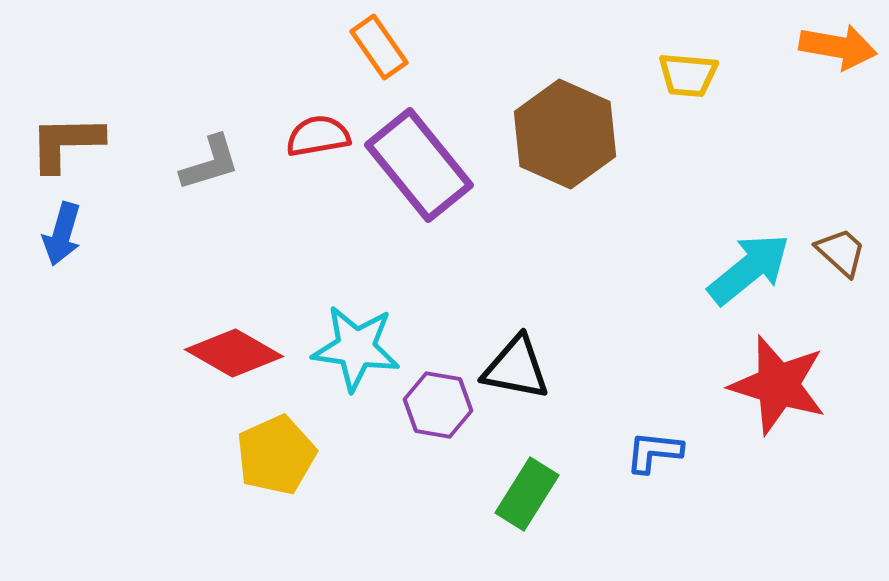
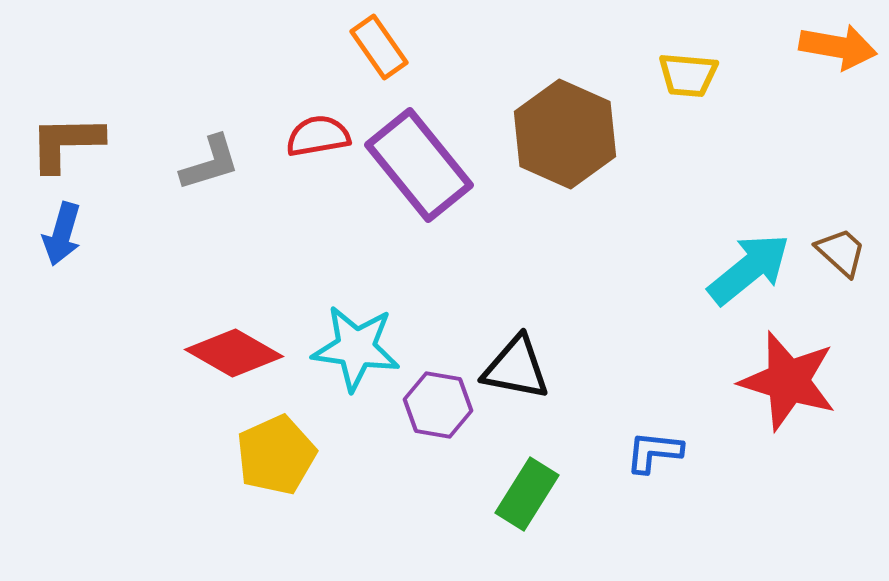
red star: moved 10 px right, 4 px up
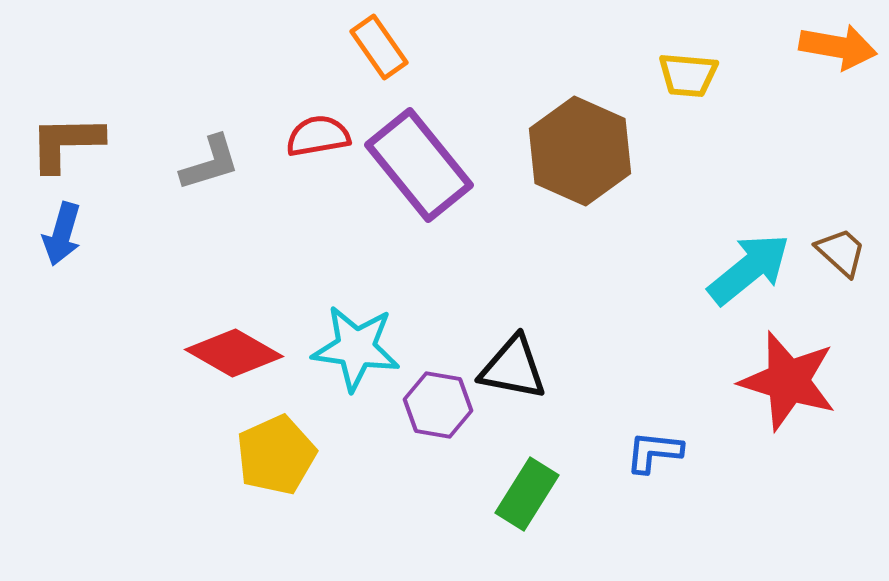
brown hexagon: moved 15 px right, 17 px down
black triangle: moved 3 px left
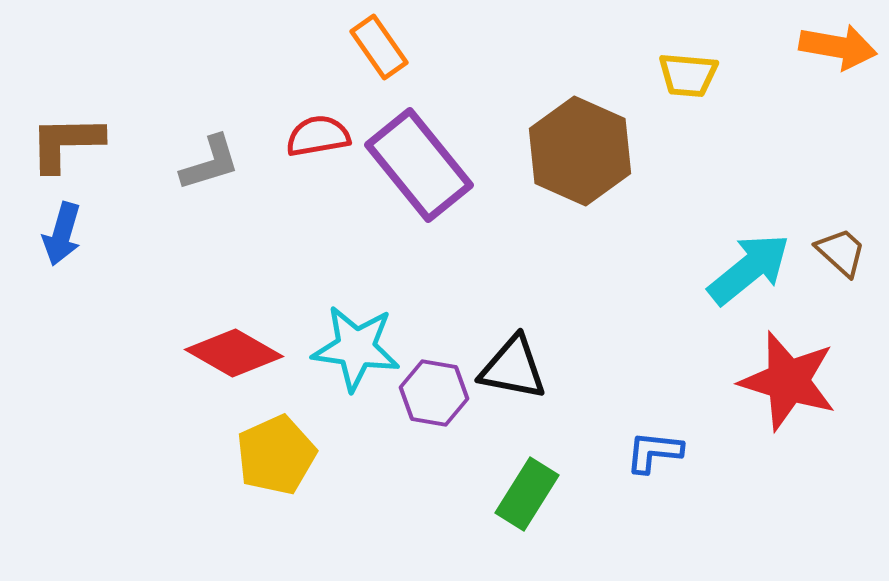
purple hexagon: moved 4 px left, 12 px up
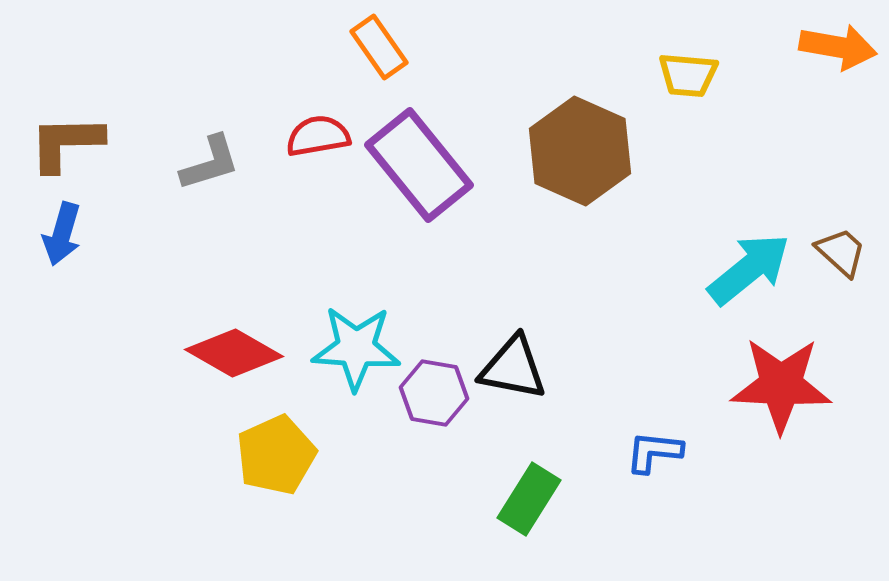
cyan star: rotated 4 degrees counterclockwise
red star: moved 7 px left, 4 px down; rotated 14 degrees counterclockwise
green rectangle: moved 2 px right, 5 px down
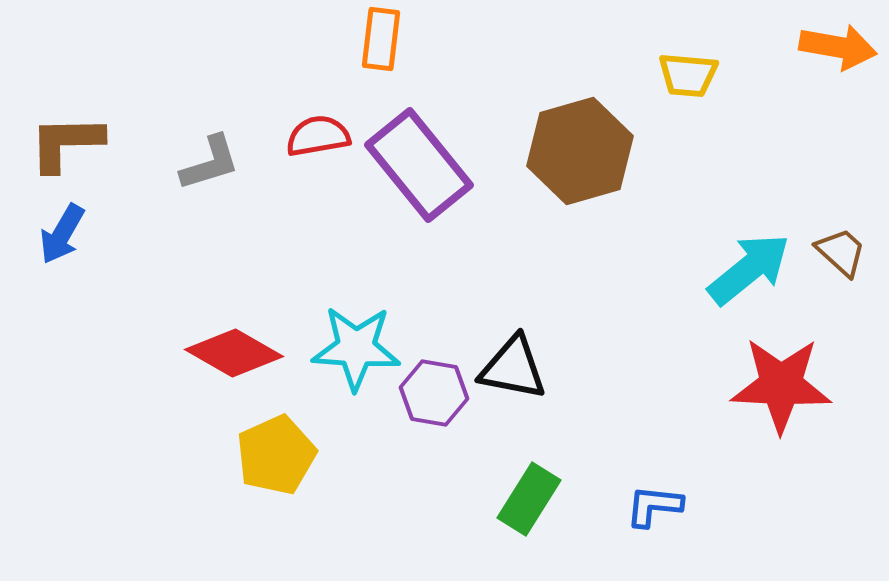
orange rectangle: moved 2 px right, 8 px up; rotated 42 degrees clockwise
brown hexagon: rotated 20 degrees clockwise
blue arrow: rotated 14 degrees clockwise
blue L-shape: moved 54 px down
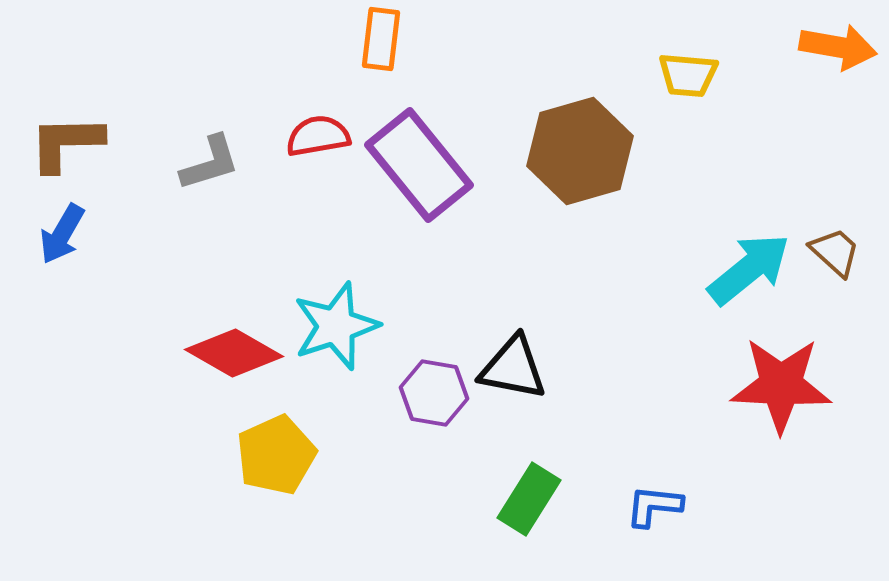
brown trapezoid: moved 6 px left
cyan star: moved 20 px left, 22 px up; rotated 22 degrees counterclockwise
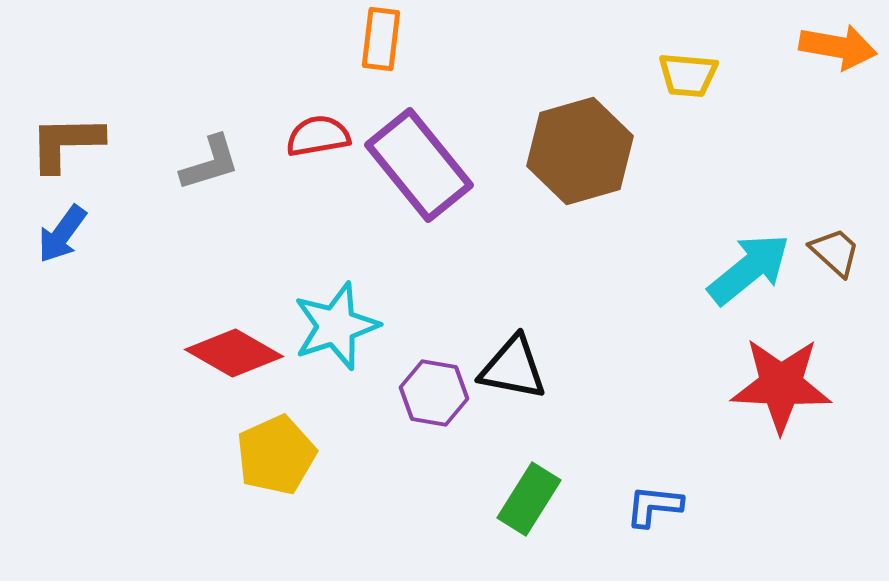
blue arrow: rotated 6 degrees clockwise
